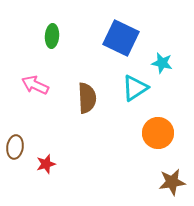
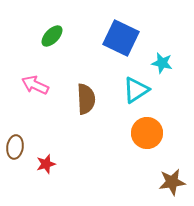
green ellipse: rotated 40 degrees clockwise
cyan triangle: moved 1 px right, 2 px down
brown semicircle: moved 1 px left, 1 px down
orange circle: moved 11 px left
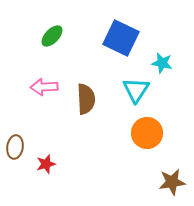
pink arrow: moved 9 px right, 2 px down; rotated 28 degrees counterclockwise
cyan triangle: rotated 24 degrees counterclockwise
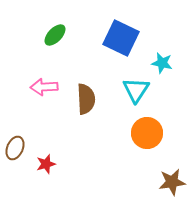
green ellipse: moved 3 px right, 1 px up
brown ellipse: moved 1 px down; rotated 15 degrees clockwise
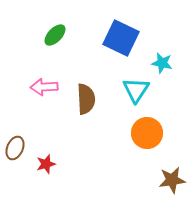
brown star: moved 2 px up
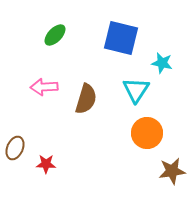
blue square: rotated 12 degrees counterclockwise
brown semicircle: rotated 20 degrees clockwise
red star: rotated 18 degrees clockwise
brown star: moved 9 px up
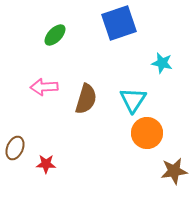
blue square: moved 2 px left, 15 px up; rotated 33 degrees counterclockwise
cyan triangle: moved 3 px left, 10 px down
brown star: moved 2 px right
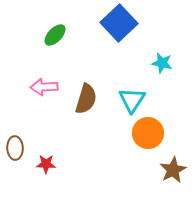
blue square: rotated 24 degrees counterclockwise
cyan triangle: moved 1 px left
orange circle: moved 1 px right
brown ellipse: rotated 25 degrees counterclockwise
brown star: moved 1 px left, 1 px up; rotated 20 degrees counterclockwise
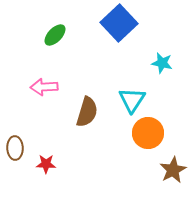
brown semicircle: moved 1 px right, 13 px down
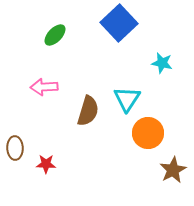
cyan triangle: moved 5 px left, 1 px up
brown semicircle: moved 1 px right, 1 px up
